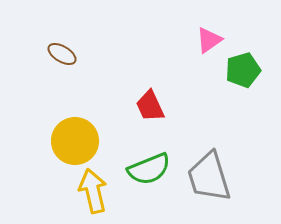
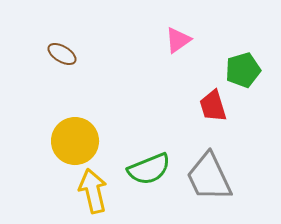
pink triangle: moved 31 px left
red trapezoid: moved 63 px right; rotated 8 degrees clockwise
gray trapezoid: rotated 8 degrees counterclockwise
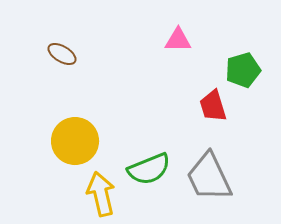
pink triangle: rotated 36 degrees clockwise
yellow arrow: moved 8 px right, 3 px down
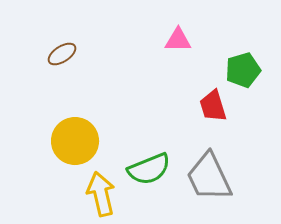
brown ellipse: rotated 64 degrees counterclockwise
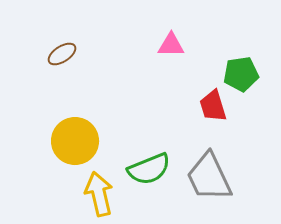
pink triangle: moved 7 px left, 5 px down
green pentagon: moved 2 px left, 4 px down; rotated 8 degrees clockwise
yellow arrow: moved 2 px left
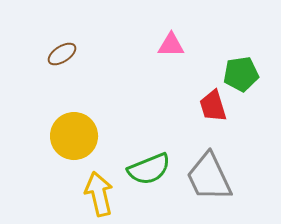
yellow circle: moved 1 px left, 5 px up
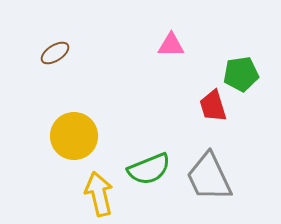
brown ellipse: moved 7 px left, 1 px up
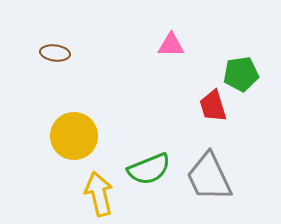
brown ellipse: rotated 40 degrees clockwise
